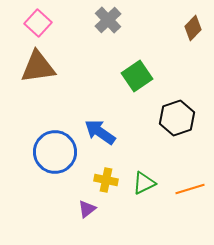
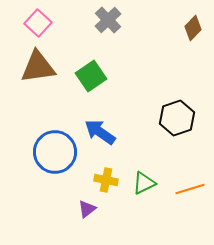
green square: moved 46 px left
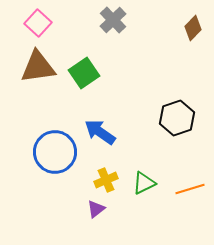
gray cross: moved 5 px right
green square: moved 7 px left, 3 px up
yellow cross: rotated 35 degrees counterclockwise
purple triangle: moved 9 px right
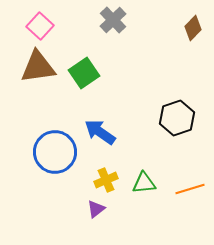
pink square: moved 2 px right, 3 px down
green triangle: rotated 20 degrees clockwise
